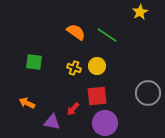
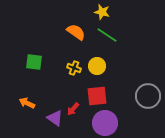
yellow star: moved 38 px left; rotated 28 degrees counterclockwise
gray circle: moved 3 px down
purple triangle: moved 3 px right, 4 px up; rotated 24 degrees clockwise
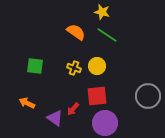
green square: moved 1 px right, 4 px down
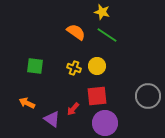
purple triangle: moved 3 px left, 1 px down
